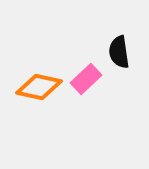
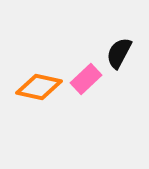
black semicircle: moved 1 px down; rotated 36 degrees clockwise
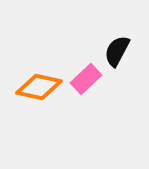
black semicircle: moved 2 px left, 2 px up
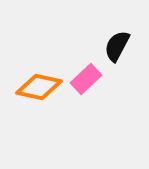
black semicircle: moved 5 px up
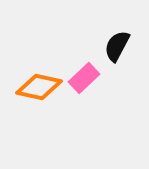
pink rectangle: moved 2 px left, 1 px up
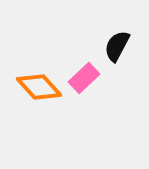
orange diamond: rotated 36 degrees clockwise
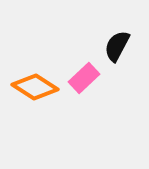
orange diamond: moved 4 px left; rotated 15 degrees counterclockwise
